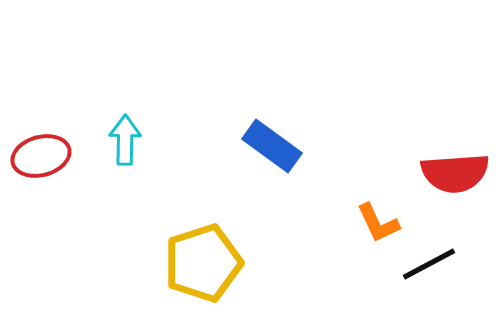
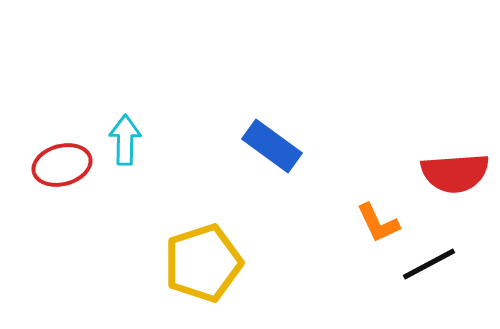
red ellipse: moved 21 px right, 9 px down
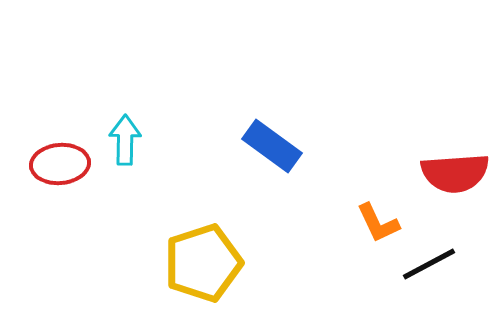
red ellipse: moved 2 px left, 1 px up; rotated 10 degrees clockwise
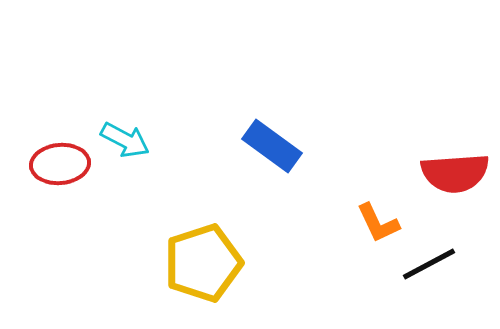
cyan arrow: rotated 117 degrees clockwise
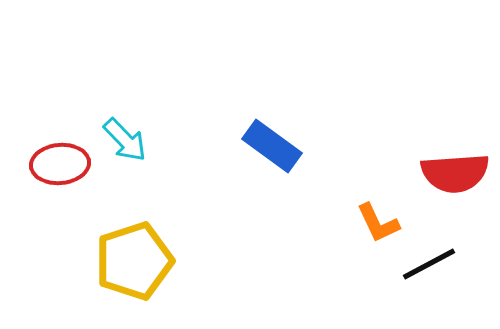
cyan arrow: rotated 18 degrees clockwise
yellow pentagon: moved 69 px left, 2 px up
